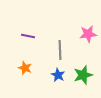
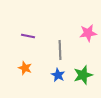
pink star: moved 1 px up
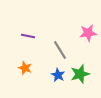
gray line: rotated 30 degrees counterclockwise
green star: moved 3 px left, 1 px up
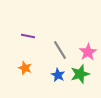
pink star: moved 19 px down; rotated 24 degrees counterclockwise
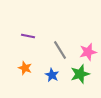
pink star: rotated 18 degrees clockwise
blue star: moved 6 px left
